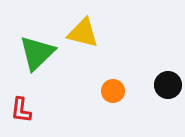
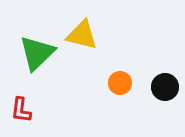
yellow triangle: moved 1 px left, 2 px down
black circle: moved 3 px left, 2 px down
orange circle: moved 7 px right, 8 px up
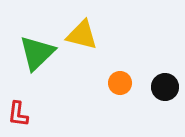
red L-shape: moved 3 px left, 4 px down
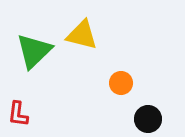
green triangle: moved 3 px left, 2 px up
orange circle: moved 1 px right
black circle: moved 17 px left, 32 px down
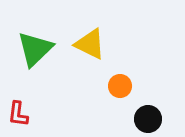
yellow triangle: moved 8 px right, 9 px down; rotated 12 degrees clockwise
green triangle: moved 1 px right, 2 px up
orange circle: moved 1 px left, 3 px down
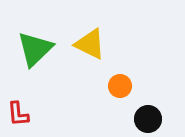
red L-shape: rotated 12 degrees counterclockwise
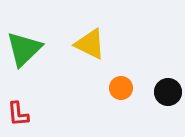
green triangle: moved 11 px left
orange circle: moved 1 px right, 2 px down
black circle: moved 20 px right, 27 px up
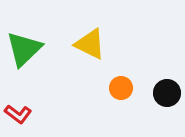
black circle: moved 1 px left, 1 px down
red L-shape: rotated 48 degrees counterclockwise
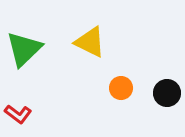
yellow triangle: moved 2 px up
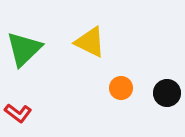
red L-shape: moved 1 px up
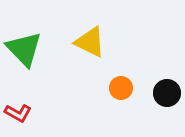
green triangle: rotated 30 degrees counterclockwise
red L-shape: rotated 8 degrees counterclockwise
